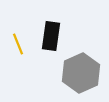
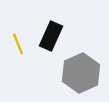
black rectangle: rotated 16 degrees clockwise
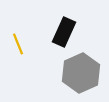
black rectangle: moved 13 px right, 4 px up
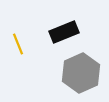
black rectangle: rotated 44 degrees clockwise
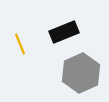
yellow line: moved 2 px right
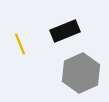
black rectangle: moved 1 px right, 1 px up
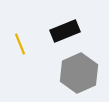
gray hexagon: moved 2 px left
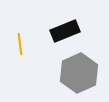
yellow line: rotated 15 degrees clockwise
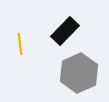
black rectangle: rotated 24 degrees counterclockwise
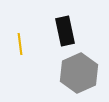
black rectangle: rotated 56 degrees counterclockwise
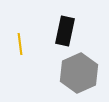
black rectangle: rotated 24 degrees clockwise
